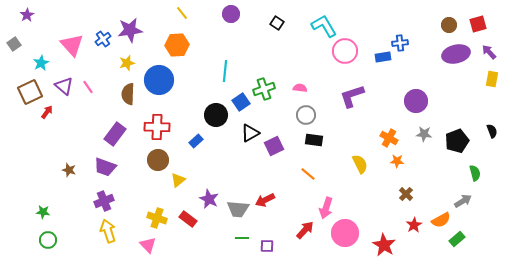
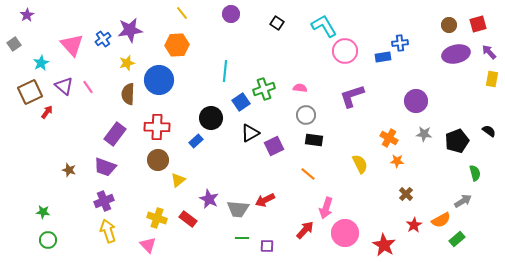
black circle at (216, 115): moved 5 px left, 3 px down
black semicircle at (492, 131): moved 3 px left; rotated 32 degrees counterclockwise
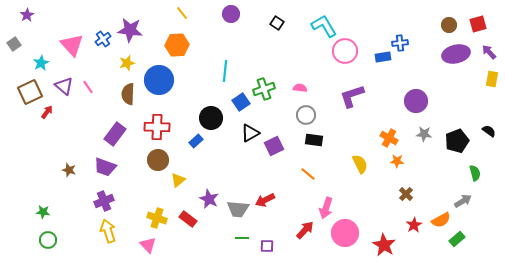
purple star at (130, 30): rotated 15 degrees clockwise
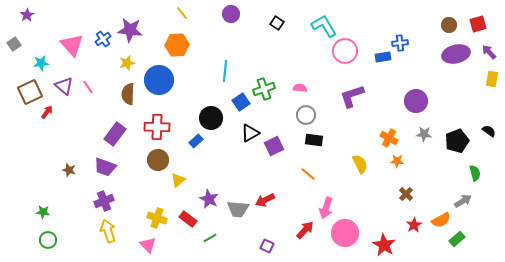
cyan star at (41, 63): rotated 21 degrees clockwise
green line at (242, 238): moved 32 px left; rotated 32 degrees counterclockwise
purple square at (267, 246): rotated 24 degrees clockwise
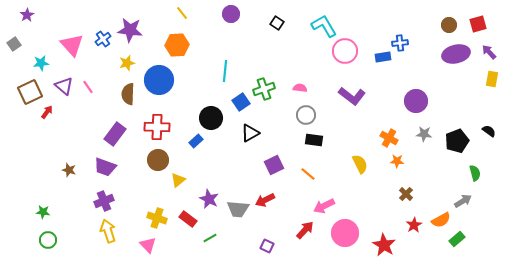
purple L-shape at (352, 96): rotated 124 degrees counterclockwise
purple square at (274, 146): moved 19 px down
pink arrow at (326, 208): moved 2 px left, 2 px up; rotated 45 degrees clockwise
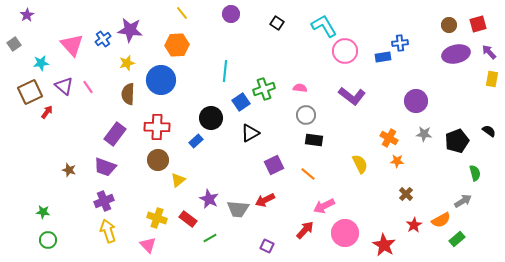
blue circle at (159, 80): moved 2 px right
